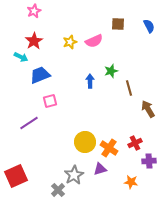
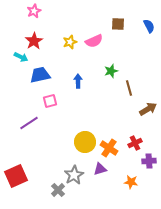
blue trapezoid: rotated 10 degrees clockwise
blue arrow: moved 12 px left
brown arrow: rotated 90 degrees clockwise
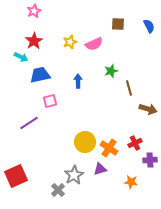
pink semicircle: moved 3 px down
brown arrow: rotated 48 degrees clockwise
purple cross: moved 1 px right, 1 px up
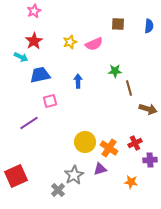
blue semicircle: rotated 32 degrees clockwise
green star: moved 4 px right; rotated 16 degrees clockwise
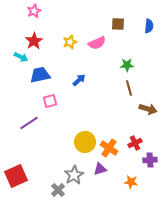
pink semicircle: moved 3 px right, 1 px up
green star: moved 12 px right, 6 px up
blue arrow: moved 1 px right, 1 px up; rotated 48 degrees clockwise
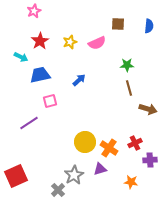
red star: moved 6 px right
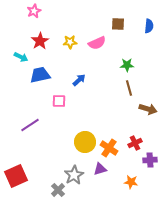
yellow star: rotated 16 degrees clockwise
pink square: moved 9 px right; rotated 16 degrees clockwise
purple line: moved 1 px right, 2 px down
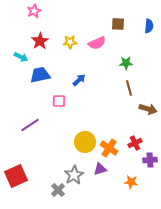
green star: moved 1 px left, 2 px up
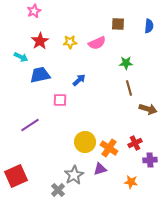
pink square: moved 1 px right, 1 px up
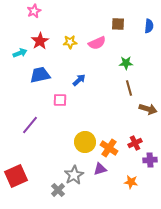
cyan arrow: moved 1 px left, 4 px up; rotated 48 degrees counterclockwise
purple line: rotated 18 degrees counterclockwise
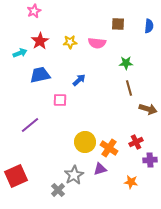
pink semicircle: rotated 30 degrees clockwise
purple line: rotated 12 degrees clockwise
red cross: moved 1 px right, 1 px up
